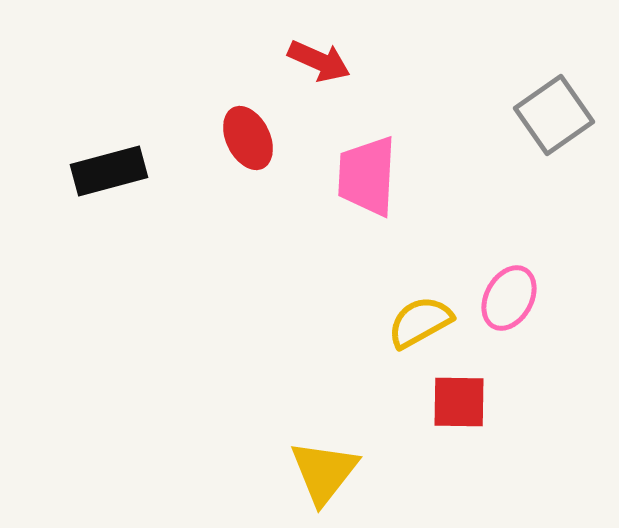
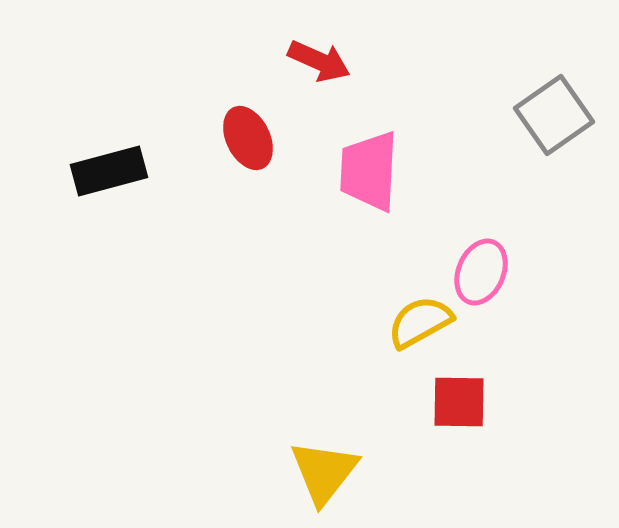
pink trapezoid: moved 2 px right, 5 px up
pink ellipse: moved 28 px left, 26 px up; rotated 6 degrees counterclockwise
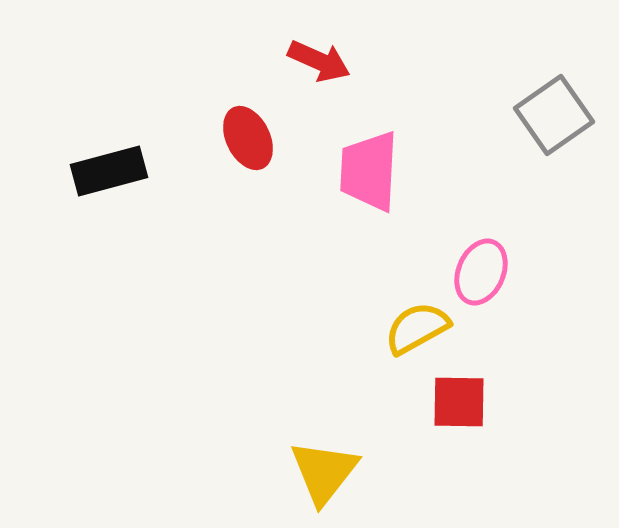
yellow semicircle: moved 3 px left, 6 px down
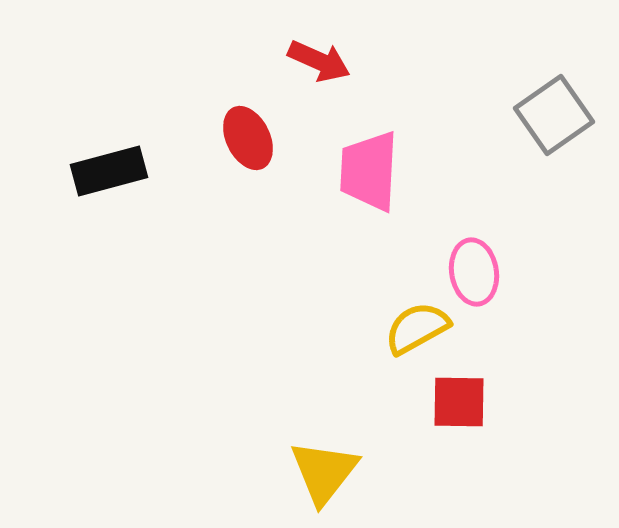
pink ellipse: moved 7 px left; rotated 32 degrees counterclockwise
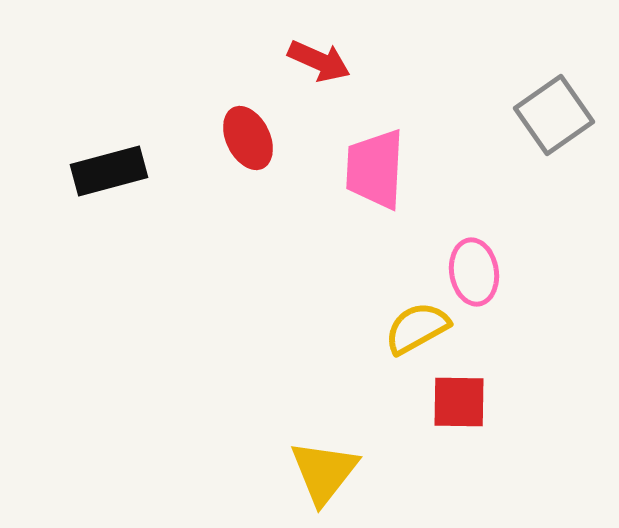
pink trapezoid: moved 6 px right, 2 px up
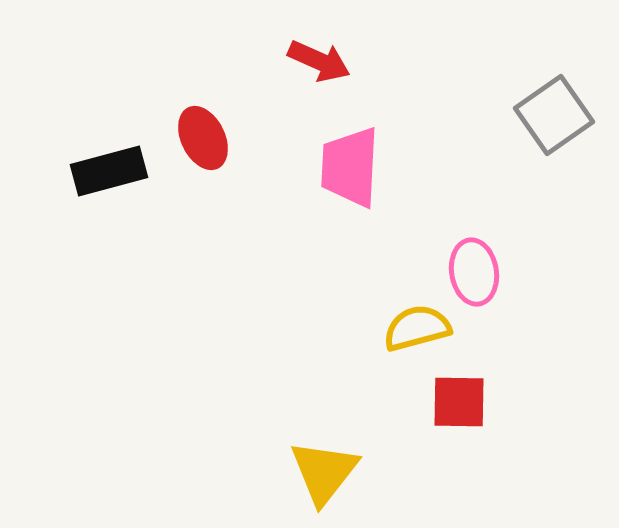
red ellipse: moved 45 px left
pink trapezoid: moved 25 px left, 2 px up
yellow semicircle: rotated 14 degrees clockwise
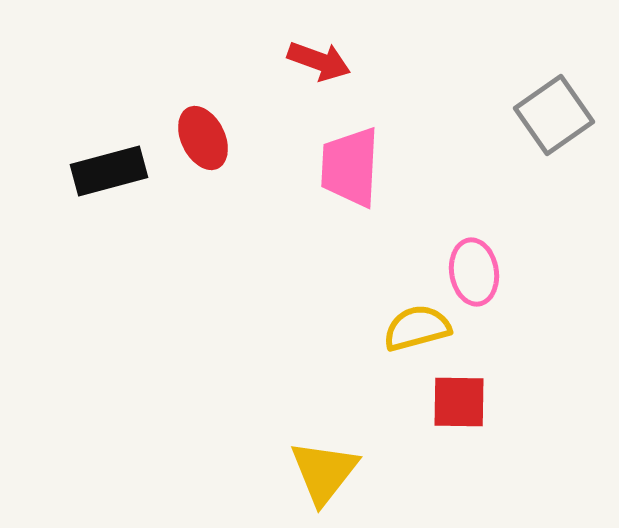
red arrow: rotated 4 degrees counterclockwise
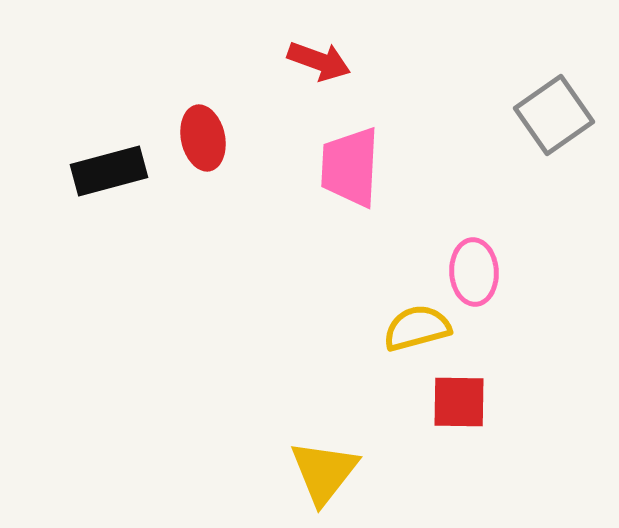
red ellipse: rotated 14 degrees clockwise
pink ellipse: rotated 6 degrees clockwise
